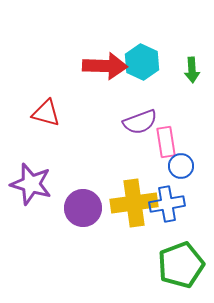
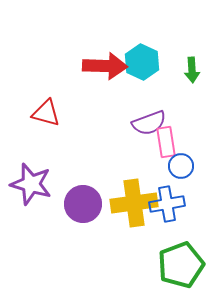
purple semicircle: moved 9 px right, 1 px down
purple circle: moved 4 px up
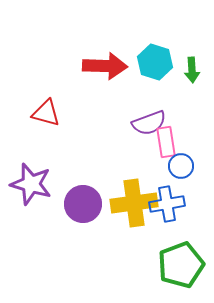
cyan hexagon: moved 13 px right; rotated 8 degrees counterclockwise
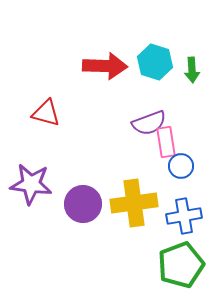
purple star: rotated 9 degrees counterclockwise
blue cross: moved 17 px right, 12 px down
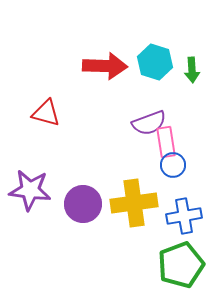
blue circle: moved 8 px left, 1 px up
purple star: moved 1 px left, 6 px down
